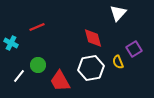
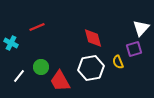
white triangle: moved 23 px right, 15 px down
purple square: rotated 14 degrees clockwise
green circle: moved 3 px right, 2 px down
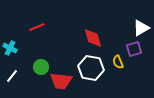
white triangle: rotated 18 degrees clockwise
cyan cross: moved 1 px left, 5 px down
white hexagon: rotated 20 degrees clockwise
white line: moved 7 px left
red trapezoid: moved 1 px right; rotated 55 degrees counterclockwise
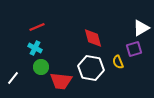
cyan cross: moved 25 px right
white line: moved 1 px right, 2 px down
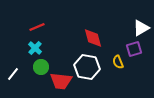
cyan cross: rotated 16 degrees clockwise
white hexagon: moved 4 px left, 1 px up
white line: moved 4 px up
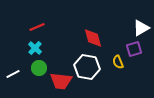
green circle: moved 2 px left, 1 px down
white line: rotated 24 degrees clockwise
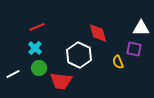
white triangle: rotated 30 degrees clockwise
red diamond: moved 5 px right, 5 px up
purple square: rotated 28 degrees clockwise
white hexagon: moved 8 px left, 12 px up; rotated 15 degrees clockwise
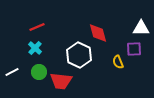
purple square: rotated 14 degrees counterclockwise
green circle: moved 4 px down
white line: moved 1 px left, 2 px up
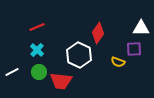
red diamond: rotated 50 degrees clockwise
cyan cross: moved 2 px right, 2 px down
yellow semicircle: rotated 48 degrees counterclockwise
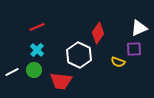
white triangle: moved 2 px left; rotated 24 degrees counterclockwise
green circle: moved 5 px left, 2 px up
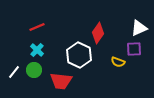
white line: moved 2 px right; rotated 24 degrees counterclockwise
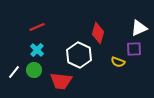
red diamond: rotated 20 degrees counterclockwise
